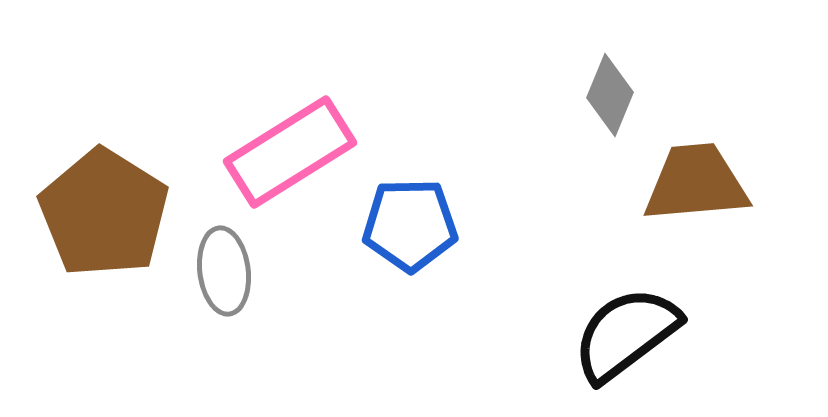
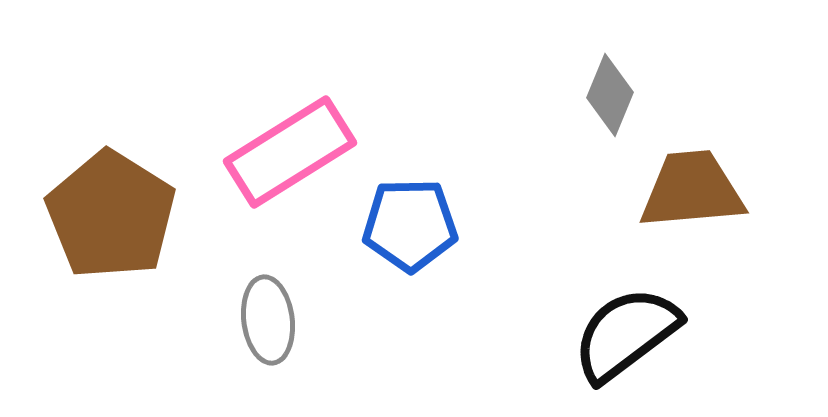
brown trapezoid: moved 4 px left, 7 px down
brown pentagon: moved 7 px right, 2 px down
gray ellipse: moved 44 px right, 49 px down
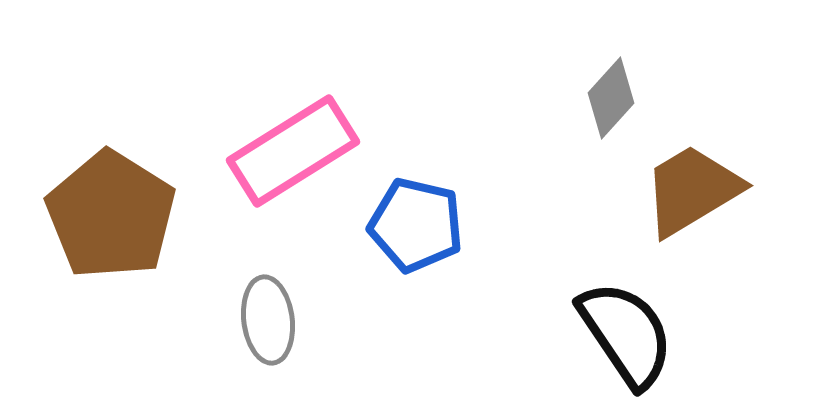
gray diamond: moved 1 px right, 3 px down; rotated 20 degrees clockwise
pink rectangle: moved 3 px right, 1 px up
brown trapezoid: rotated 26 degrees counterclockwise
blue pentagon: moved 6 px right; rotated 14 degrees clockwise
black semicircle: rotated 93 degrees clockwise
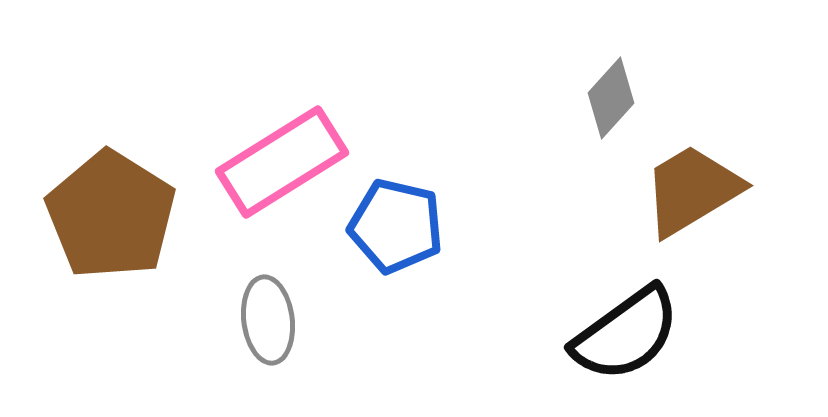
pink rectangle: moved 11 px left, 11 px down
blue pentagon: moved 20 px left, 1 px down
black semicircle: rotated 88 degrees clockwise
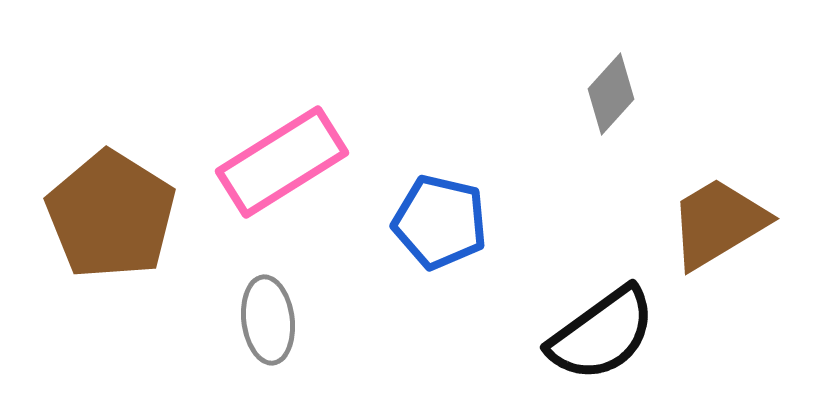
gray diamond: moved 4 px up
brown trapezoid: moved 26 px right, 33 px down
blue pentagon: moved 44 px right, 4 px up
black semicircle: moved 24 px left
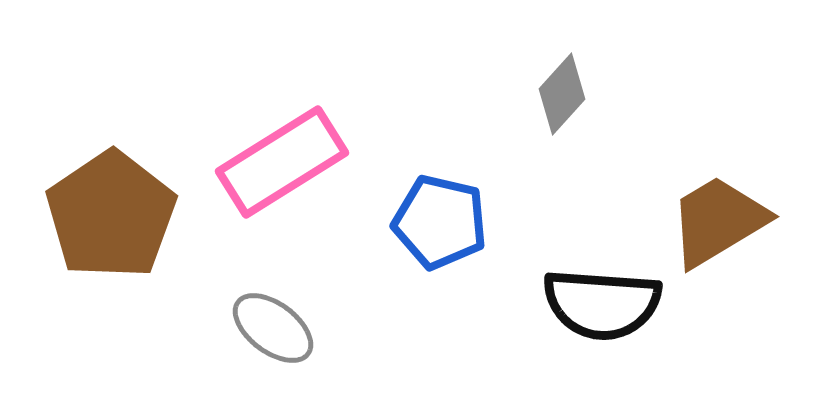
gray diamond: moved 49 px left
brown pentagon: rotated 6 degrees clockwise
brown trapezoid: moved 2 px up
gray ellipse: moved 5 px right, 8 px down; rotated 46 degrees counterclockwise
black semicircle: moved 30 px up; rotated 40 degrees clockwise
